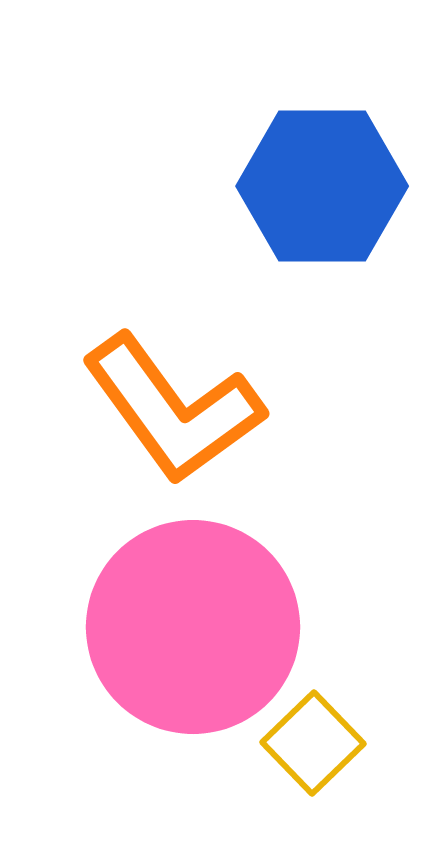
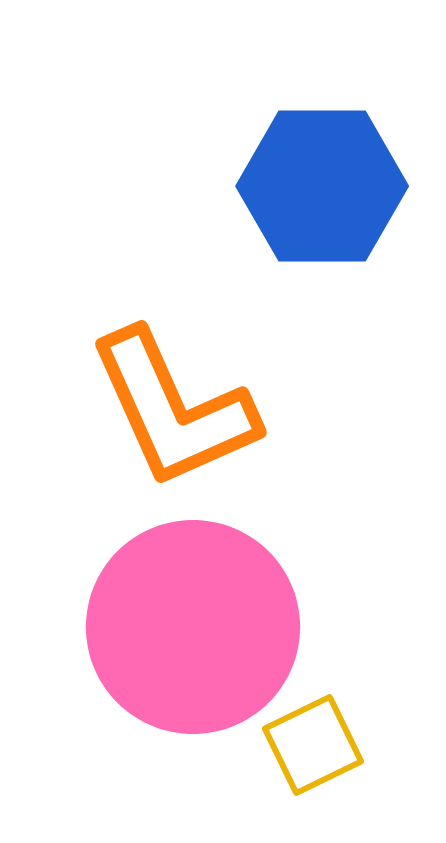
orange L-shape: rotated 12 degrees clockwise
yellow square: moved 2 px down; rotated 18 degrees clockwise
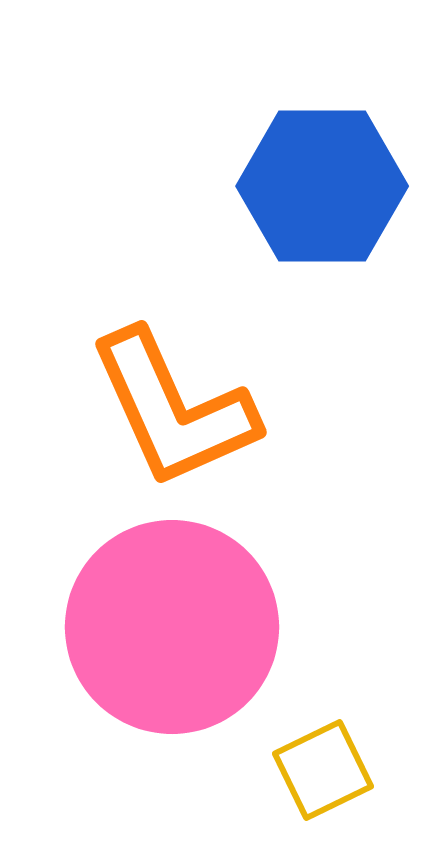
pink circle: moved 21 px left
yellow square: moved 10 px right, 25 px down
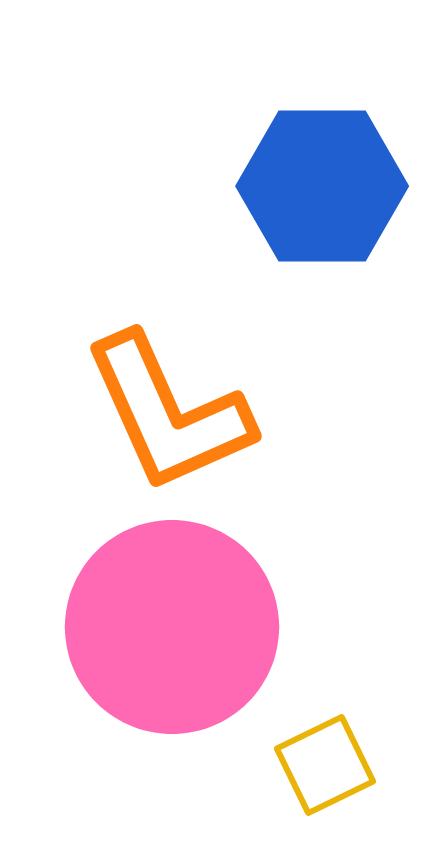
orange L-shape: moved 5 px left, 4 px down
yellow square: moved 2 px right, 5 px up
